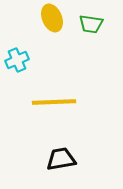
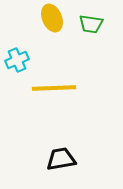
yellow line: moved 14 px up
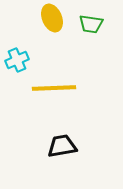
black trapezoid: moved 1 px right, 13 px up
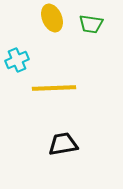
black trapezoid: moved 1 px right, 2 px up
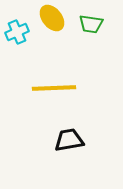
yellow ellipse: rotated 16 degrees counterclockwise
cyan cross: moved 28 px up
black trapezoid: moved 6 px right, 4 px up
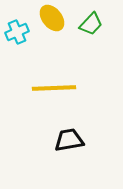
green trapezoid: rotated 55 degrees counterclockwise
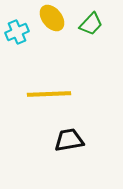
yellow line: moved 5 px left, 6 px down
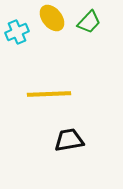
green trapezoid: moved 2 px left, 2 px up
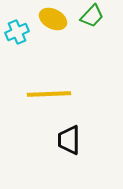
yellow ellipse: moved 1 px right, 1 px down; rotated 24 degrees counterclockwise
green trapezoid: moved 3 px right, 6 px up
black trapezoid: rotated 80 degrees counterclockwise
